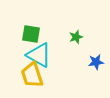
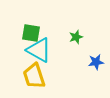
green square: moved 1 px up
cyan triangle: moved 5 px up
yellow trapezoid: moved 2 px right, 1 px down
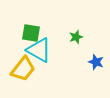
blue star: rotated 28 degrees clockwise
yellow trapezoid: moved 11 px left, 7 px up; rotated 124 degrees counterclockwise
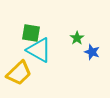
green star: moved 1 px right, 1 px down; rotated 16 degrees counterclockwise
blue star: moved 4 px left, 10 px up
yellow trapezoid: moved 4 px left, 4 px down; rotated 8 degrees clockwise
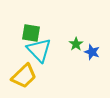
green star: moved 1 px left, 6 px down
cyan triangle: rotated 16 degrees clockwise
yellow trapezoid: moved 5 px right, 3 px down
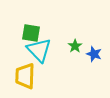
green star: moved 1 px left, 2 px down
blue star: moved 2 px right, 2 px down
yellow trapezoid: moved 1 px right; rotated 136 degrees clockwise
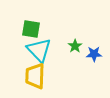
green square: moved 4 px up
blue star: rotated 21 degrees counterclockwise
yellow trapezoid: moved 10 px right
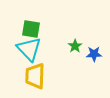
cyan triangle: moved 10 px left, 1 px up
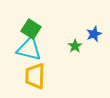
green square: rotated 24 degrees clockwise
cyan triangle: rotated 32 degrees counterclockwise
blue star: moved 20 px up; rotated 21 degrees counterclockwise
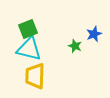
green square: moved 3 px left; rotated 36 degrees clockwise
green star: rotated 16 degrees counterclockwise
